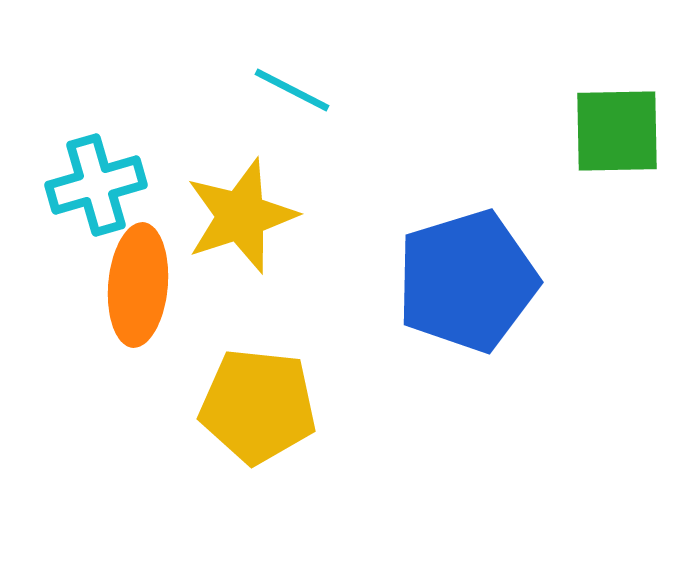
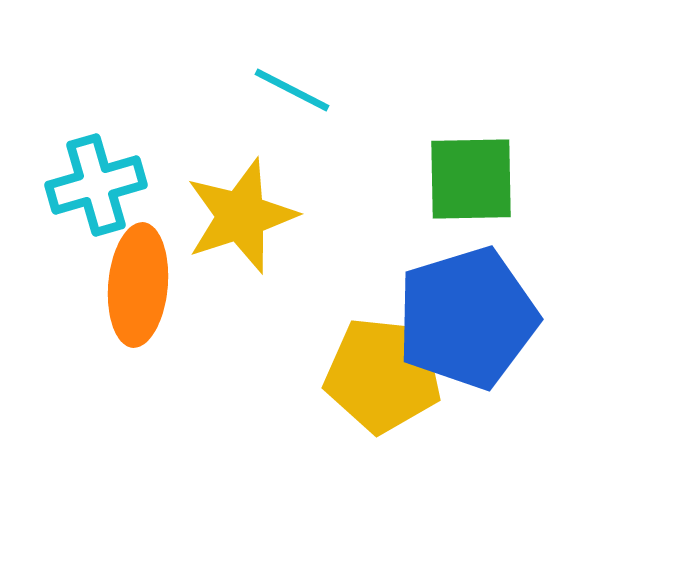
green square: moved 146 px left, 48 px down
blue pentagon: moved 37 px down
yellow pentagon: moved 125 px right, 31 px up
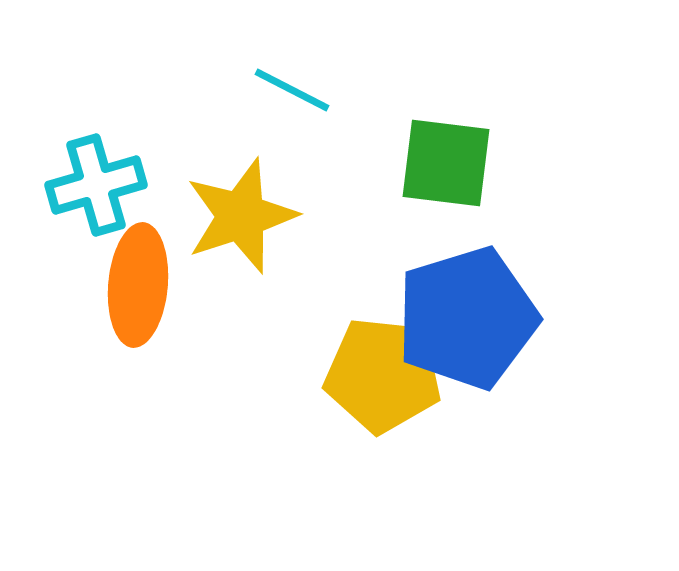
green square: moved 25 px left, 16 px up; rotated 8 degrees clockwise
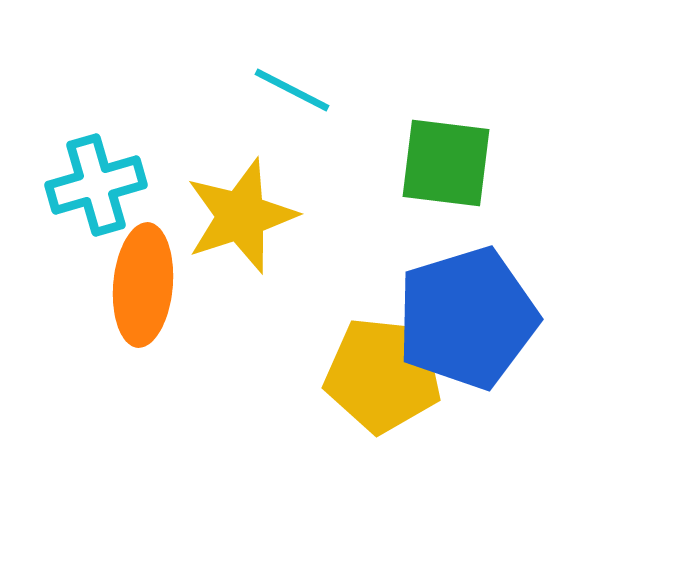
orange ellipse: moved 5 px right
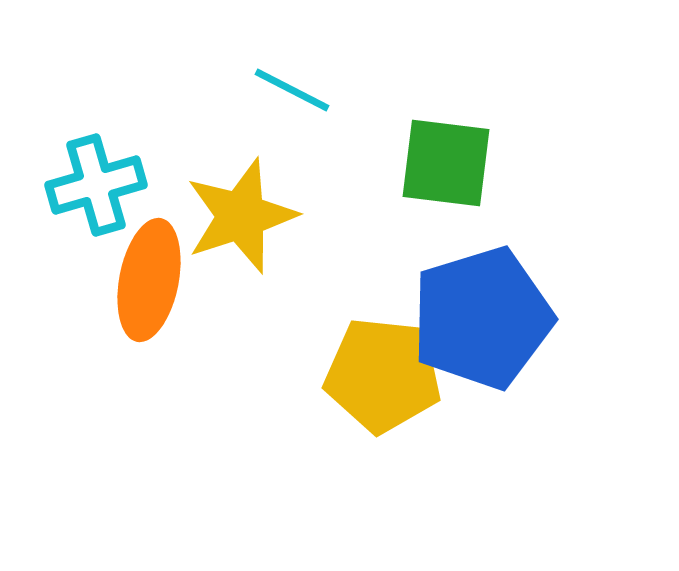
orange ellipse: moved 6 px right, 5 px up; rotated 6 degrees clockwise
blue pentagon: moved 15 px right
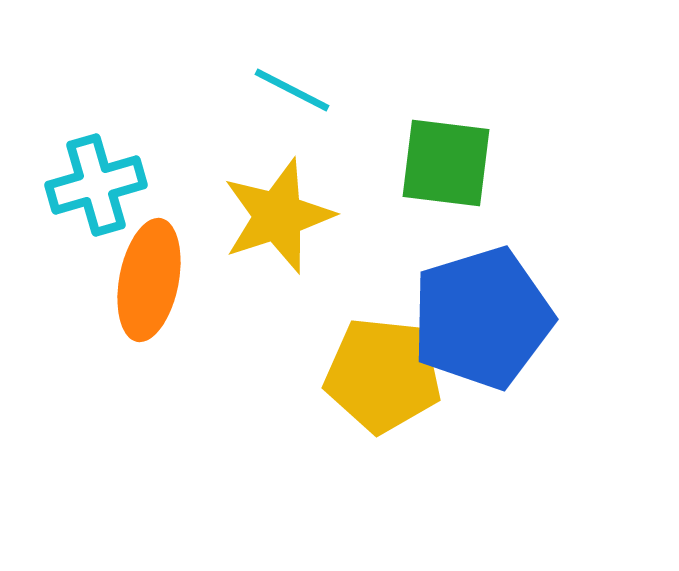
yellow star: moved 37 px right
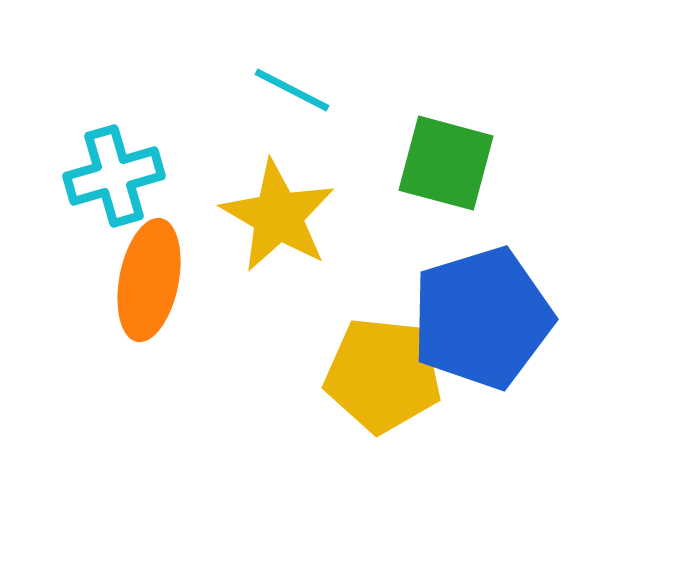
green square: rotated 8 degrees clockwise
cyan cross: moved 18 px right, 9 px up
yellow star: rotated 24 degrees counterclockwise
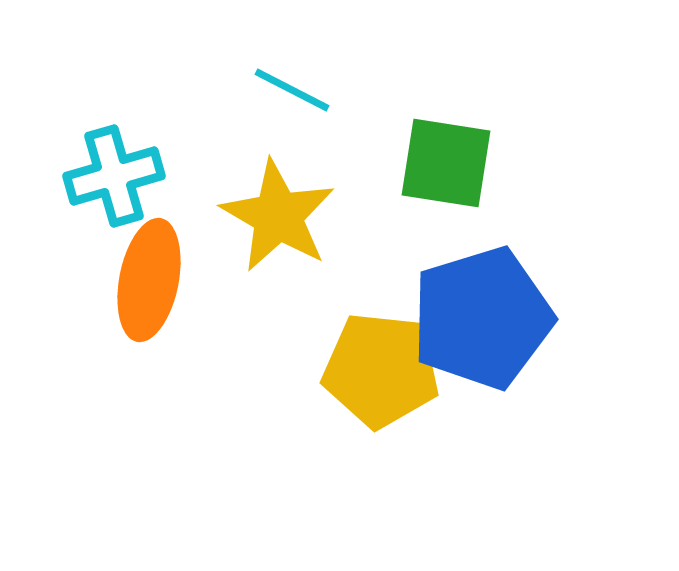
green square: rotated 6 degrees counterclockwise
yellow pentagon: moved 2 px left, 5 px up
